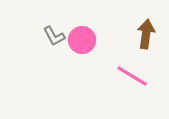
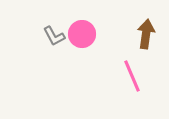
pink circle: moved 6 px up
pink line: rotated 36 degrees clockwise
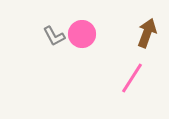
brown arrow: moved 1 px right, 1 px up; rotated 12 degrees clockwise
pink line: moved 2 px down; rotated 56 degrees clockwise
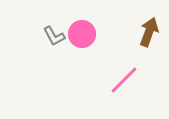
brown arrow: moved 2 px right, 1 px up
pink line: moved 8 px left, 2 px down; rotated 12 degrees clockwise
